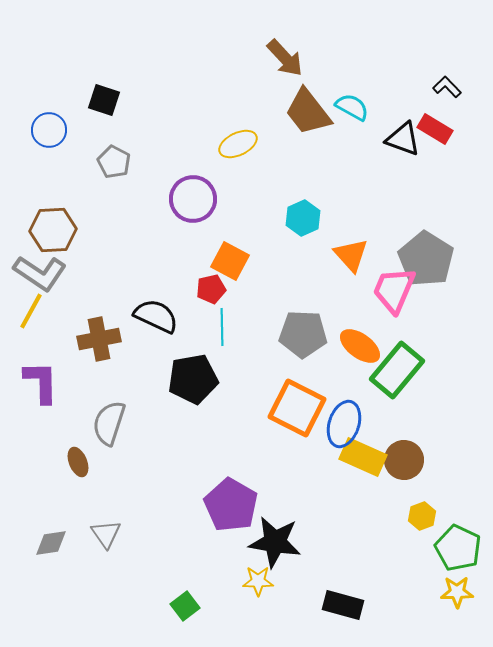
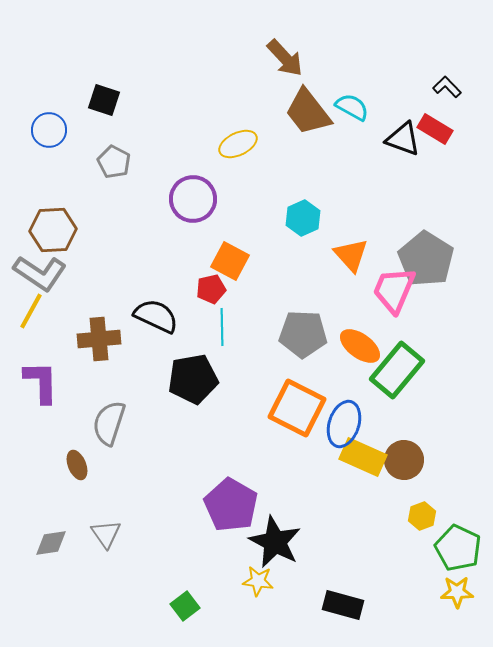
brown cross at (99, 339): rotated 6 degrees clockwise
brown ellipse at (78, 462): moved 1 px left, 3 px down
black star at (275, 542): rotated 18 degrees clockwise
yellow star at (258, 581): rotated 8 degrees clockwise
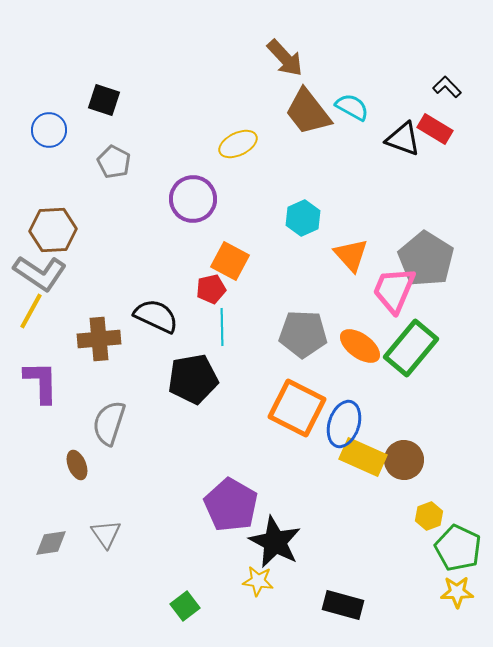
green rectangle at (397, 370): moved 14 px right, 22 px up
yellow hexagon at (422, 516): moved 7 px right
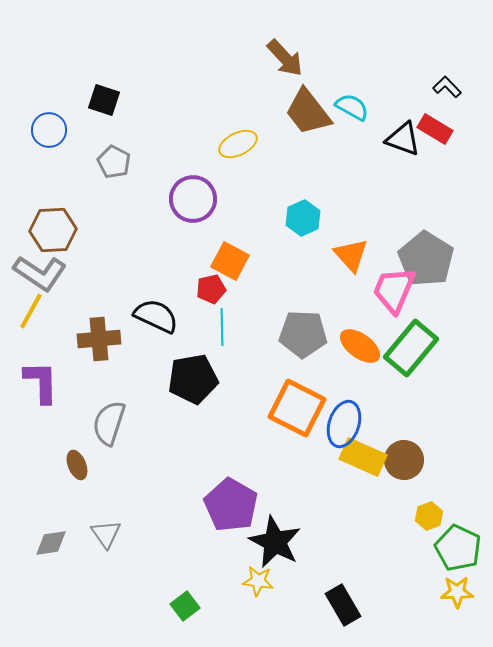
black rectangle at (343, 605): rotated 45 degrees clockwise
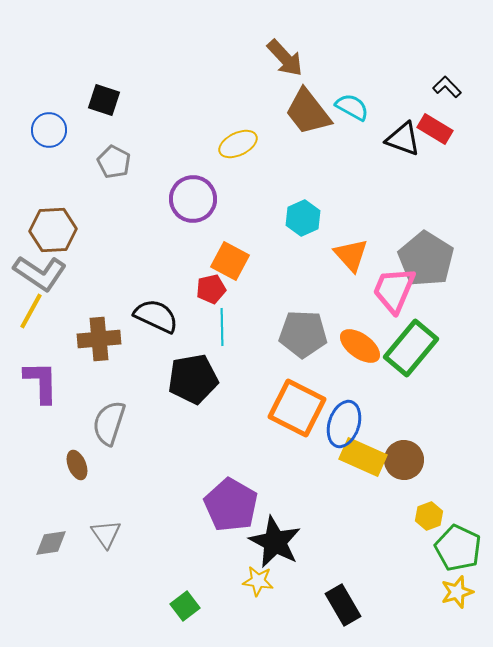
yellow star at (457, 592): rotated 16 degrees counterclockwise
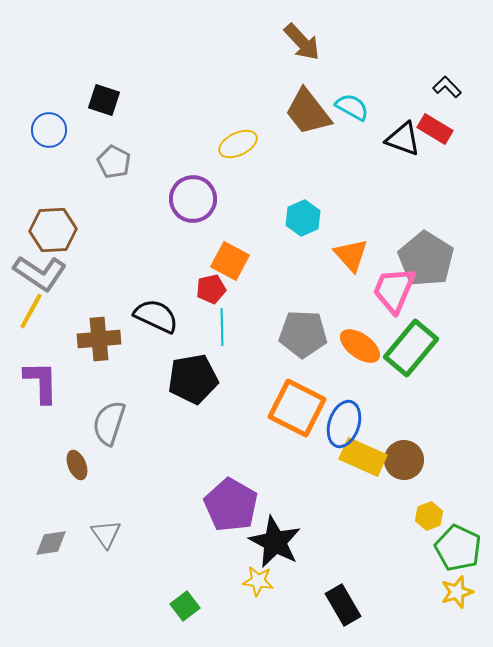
brown arrow at (285, 58): moved 17 px right, 16 px up
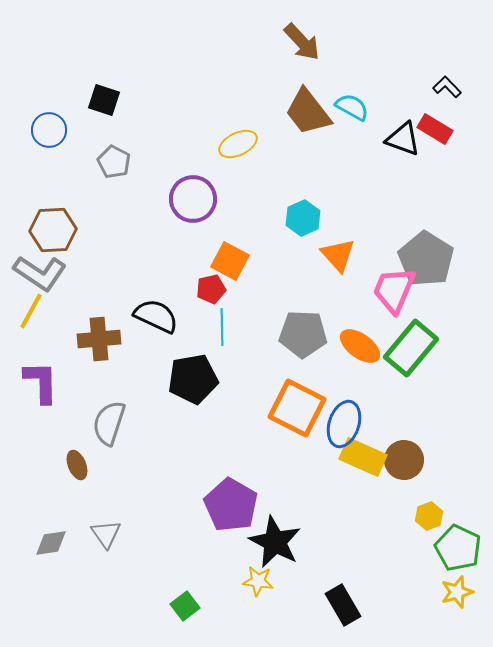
orange triangle at (351, 255): moved 13 px left
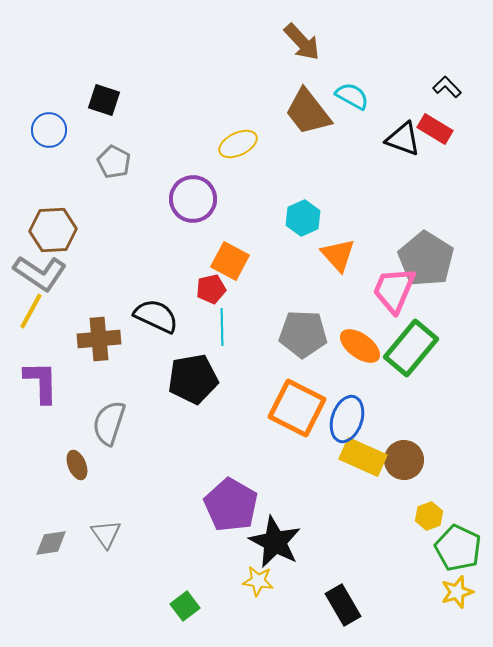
cyan semicircle at (352, 107): moved 11 px up
blue ellipse at (344, 424): moved 3 px right, 5 px up
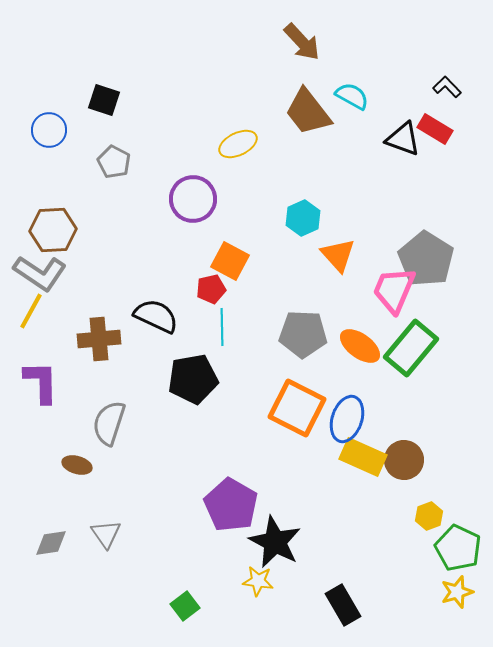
brown ellipse at (77, 465): rotated 52 degrees counterclockwise
